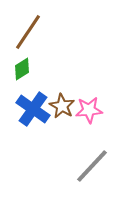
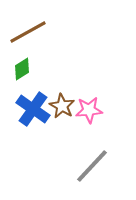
brown line: rotated 27 degrees clockwise
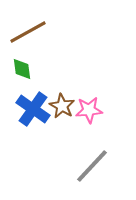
green diamond: rotated 65 degrees counterclockwise
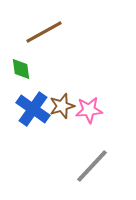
brown line: moved 16 px right
green diamond: moved 1 px left
brown star: rotated 25 degrees clockwise
